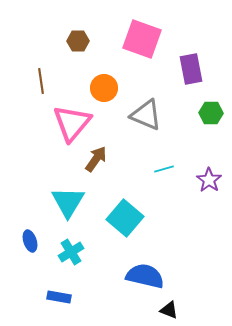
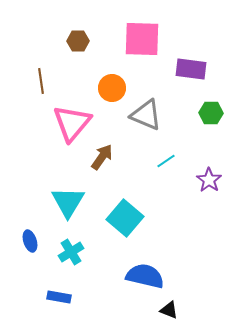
pink square: rotated 18 degrees counterclockwise
purple rectangle: rotated 72 degrees counterclockwise
orange circle: moved 8 px right
brown arrow: moved 6 px right, 2 px up
cyan line: moved 2 px right, 8 px up; rotated 18 degrees counterclockwise
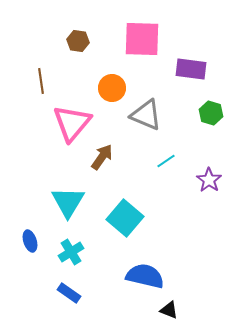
brown hexagon: rotated 10 degrees clockwise
green hexagon: rotated 15 degrees clockwise
blue rectangle: moved 10 px right, 4 px up; rotated 25 degrees clockwise
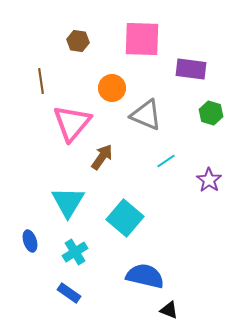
cyan cross: moved 4 px right
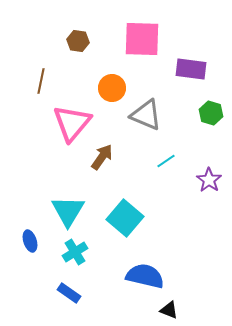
brown line: rotated 20 degrees clockwise
cyan triangle: moved 9 px down
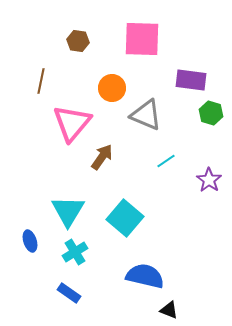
purple rectangle: moved 11 px down
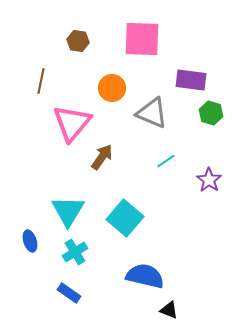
gray triangle: moved 6 px right, 2 px up
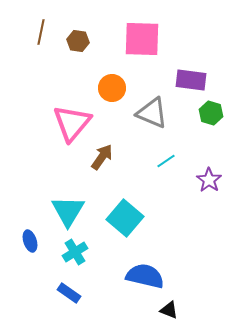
brown line: moved 49 px up
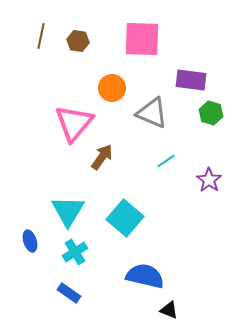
brown line: moved 4 px down
pink triangle: moved 2 px right
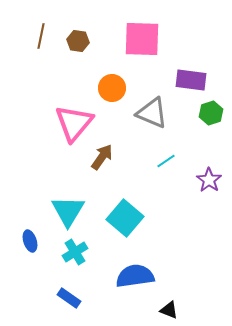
green hexagon: rotated 25 degrees clockwise
blue semicircle: moved 10 px left; rotated 21 degrees counterclockwise
blue rectangle: moved 5 px down
